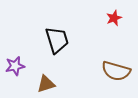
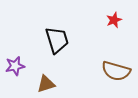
red star: moved 2 px down
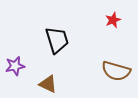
red star: moved 1 px left
brown triangle: moved 2 px right; rotated 42 degrees clockwise
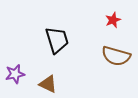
purple star: moved 8 px down
brown semicircle: moved 15 px up
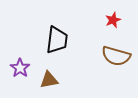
black trapezoid: rotated 24 degrees clockwise
purple star: moved 5 px right, 6 px up; rotated 24 degrees counterclockwise
brown triangle: moved 1 px right, 4 px up; rotated 36 degrees counterclockwise
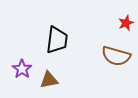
red star: moved 13 px right, 3 px down
purple star: moved 2 px right, 1 px down
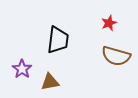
red star: moved 17 px left
black trapezoid: moved 1 px right
brown triangle: moved 1 px right, 2 px down
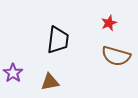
purple star: moved 9 px left, 4 px down
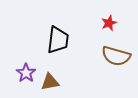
purple star: moved 13 px right
